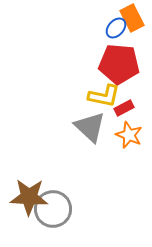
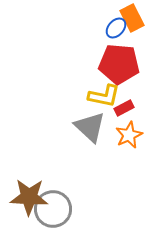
orange star: rotated 24 degrees clockwise
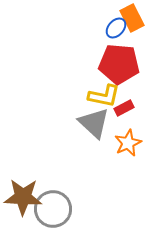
gray triangle: moved 4 px right, 4 px up
orange star: moved 1 px left, 8 px down
brown star: moved 6 px left
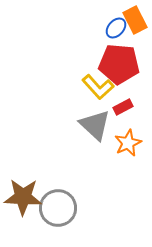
orange rectangle: moved 3 px right, 2 px down
yellow L-shape: moved 6 px left, 9 px up; rotated 36 degrees clockwise
red rectangle: moved 1 px left, 1 px up
gray triangle: moved 1 px right, 2 px down
gray circle: moved 5 px right, 1 px up
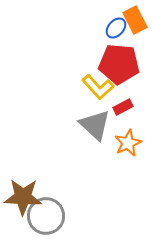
gray circle: moved 12 px left, 8 px down
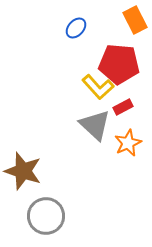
blue ellipse: moved 40 px left
brown star: moved 26 px up; rotated 15 degrees clockwise
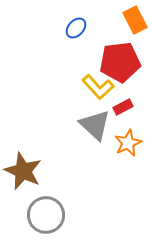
red pentagon: moved 1 px right, 2 px up; rotated 12 degrees counterclockwise
brown star: rotated 6 degrees clockwise
gray circle: moved 1 px up
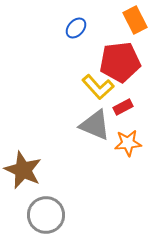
gray triangle: rotated 20 degrees counterclockwise
orange star: rotated 20 degrees clockwise
brown star: moved 1 px up
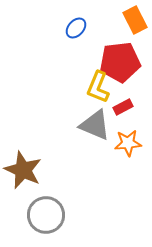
yellow L-shape: rotated 64 degrees clockwise
